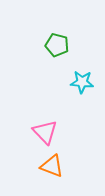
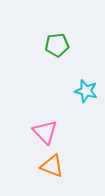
green pentagon: rotated 20 degrees counterclockwise
cyan star: moved 4 px right, 9 px down; rotated 10 degrees clockwise
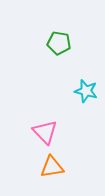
green pentagon: moved 2 px right, 2 px up; rotated 15 degrees clockwise
orange triangle: moved 1 px down; rotated 30 degrees counterclockwise
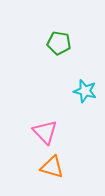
cyan star: moved 1 px left
orange triangle: rotated 25 degrees clockwise
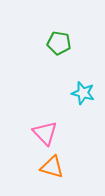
cyan star: moved 2 px left, 2 px down
pink triangle: moved 1 px down
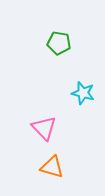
pink triangle: moved 1 px left, 5 px up
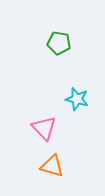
cyan star: moved 6 px left, 6 px down
orange triangle: moved 1 px up
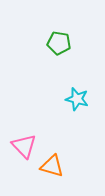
pink triangle: moved 20 px left, 18 px down
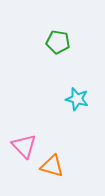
green pentagon: moved 1 px left, 1 px up
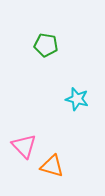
green pentagon: moved 12 px left, 3 px down
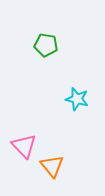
orange triangle: rotated 35 degrees clockwise
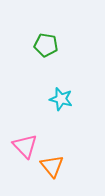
cyan star: moved 16 px left
pink triangle: moved 1 px right
